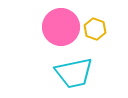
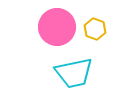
pink circle: moved 4 px left
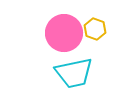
pink circle: moved 7 px right, 6 px down
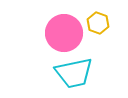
yellow hexagon: moved 3 px right, 6 px up
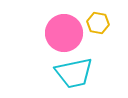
yellow hexagon: rotated 10 degrees counterclockwise
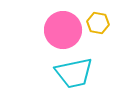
pink circle: moved 1 px left, 3 px up
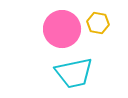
pink circle: moved 1 px left, 1 px up
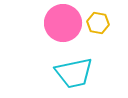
pink circle: moved 1 px right, 6 px up
